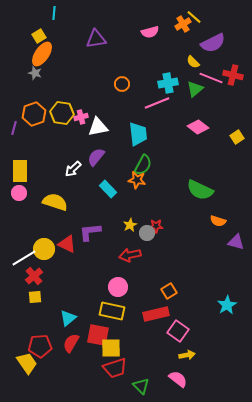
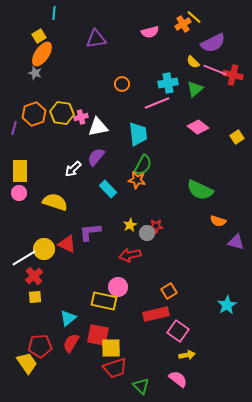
pink line at (211, 78): moved 4 px right, 8 px up
yellow rectangle at (112, 311): moved 8 px left, 10 px up
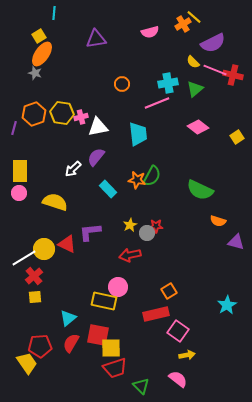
green semicircle at (143, 165): moved 9 px right, 11 px down
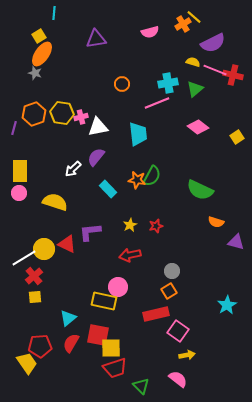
yellow semicircle at (193, 62): rotated 152 degrees clockwise
orange semicircle at (218, 221): moved 2 px left, 1 px down
red star at (156, 226): rotated 16 degrees counterclockwise
gray circle at (147, 233): moved 25 px right, 38 px down
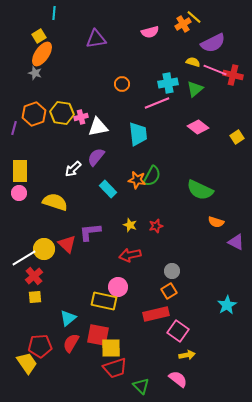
yellow star at (130, 225): rotated 24 degrees counterclockwise
purple triangle at (236, 242): rotated 12 degrees clockwise
red triangle at (67, 244): rotated 18 degrees clockwise
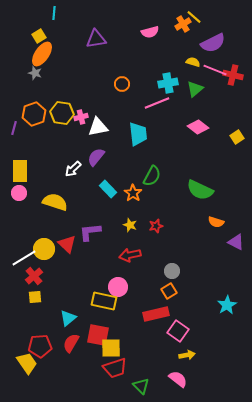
orange star at (137, 180): moved 4 px left, 13 px down; rotated 24 degrees clockwise
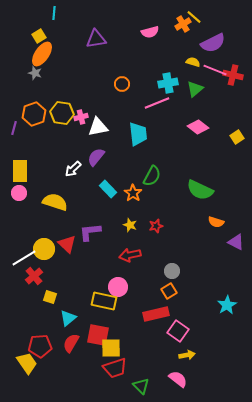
yellow square at (35, 297): moved 15 px right; rotated 24 degrees clockwise
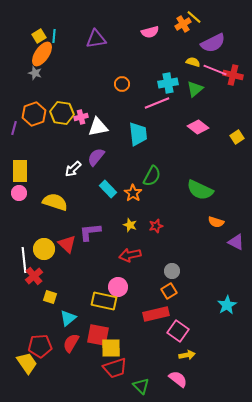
cyan line at (54, 13): moved 23 px down
white line at (24, 258): moved 2 px down; rotated 65 degrees counterclockwise
